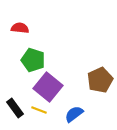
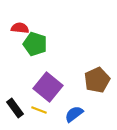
green pentagon: moved 2 px right, 16 px up
brown pentagon: moved 3 px left
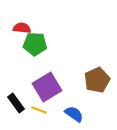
red semicircle: moved 2 px right
green pentagon: rotated 15 degrees counterclockwise
purple square: moved 1 px left; rotated 20 degrees clockwise
black rectangle: moved 1 px right, 5 px up
blue semicircle: rotated 72 degrees clockwise
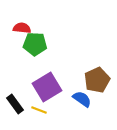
black rectangle: moved 1 px left, 1 px down
blue semicircle: moved 8 px right, 15 px up
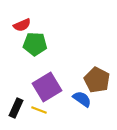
red semicircle: moved 3 px up; rotated 150 degrees clockwise
brown pentagon: rotated 20 degrees counterclockwise
black rectangle: moved 1 px right, 4 px down; rotated 60 degrees clockwise
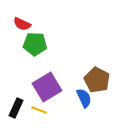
red semicircle: moved 1 px up; rotated 48 degrees clockwise
blue semicircle: moved 2 px right, 1 px up; rotated 30 degrees clockwise
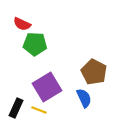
brown pentagon: moved 3 px left, 8 px up
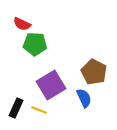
purple square: moved 4 px right, 2 px up
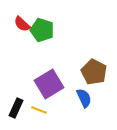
red semicircle: rotated 18 degrees clockwise
green pentagon: moved 7 px right, 14 px up; rotated 15 degrees clockwise
purple square: moved 2 px left, 1 px up
